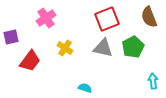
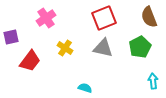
red square: moved 3 px left, 1 px up
green pentagon: moved 7 px right
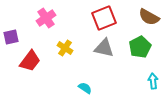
brown semicircle: rotated 40 degrees counterclockwise
gray triangle: moved 1 px right
cyan semicircle: rotated 16 degrees clockwise
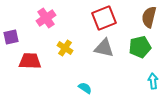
brown semicircle: rotated 75 degrees clockwise
green pentagon: rotated 15 degrees clockwise
red trapezoid: rotated 125 degrees counterclockwise
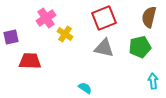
yellow cross: moved 14 px up
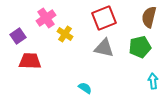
purple square: moved 7 px right, 1 px up; rotated 21 degrees counterclockwise
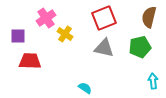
purple square: rotated 35 degrees clockwise
